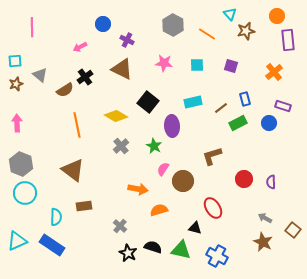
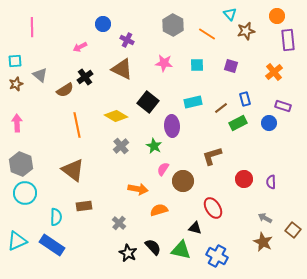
gray cross at (120, 226): moved 1 px left, 3 px up
black semicircle at (153, 247): rotated 30 degrees clockwise
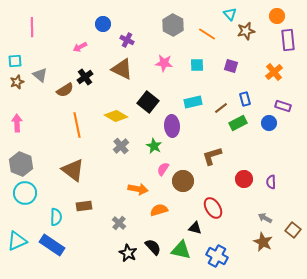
brown star at (16, 84): moved 1 px right, 2 px up
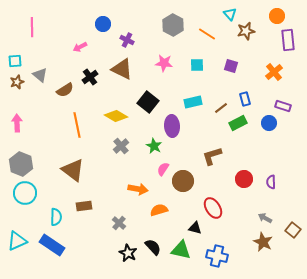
black cross at (85, 77): moved 5 px right
blue cross at (217, 256): rotated 15 degrees counterclockwise
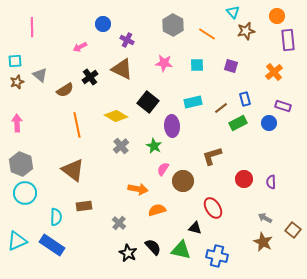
cyan triangle at (230, 14): moved 3 px right, 2 px up
orange semicircle at (159, 210): moved 2 px left
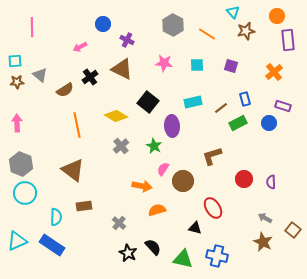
brown star at (17, 82): rotated 16 degrees clockwise
orange arrow at (138, 189): moved 4 px right, 3 px up
green triangle at (181, 250): moved 2 px right, 9 px down
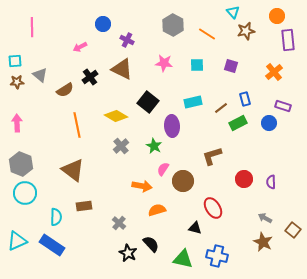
black semicircle at (153, 247): moved 2 px left, 3 px up
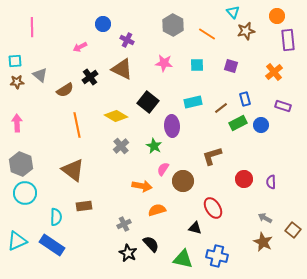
blue circle at (269, 123): moved 8 px left, 2 px down
gray cross at (119, 223): moved 5 px right, 1 px down; rotated 24 degrees clockwise
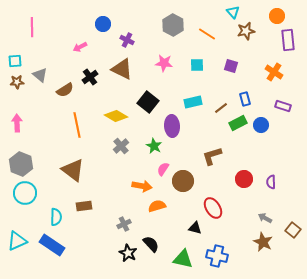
orange cross at (274, 72): rotated 18 degrees counterclockwise
orange semicircle at (157, 210): moved 4 px up
